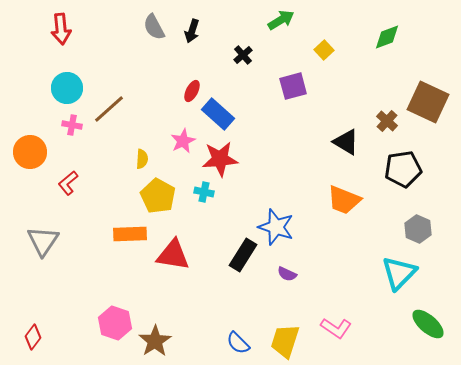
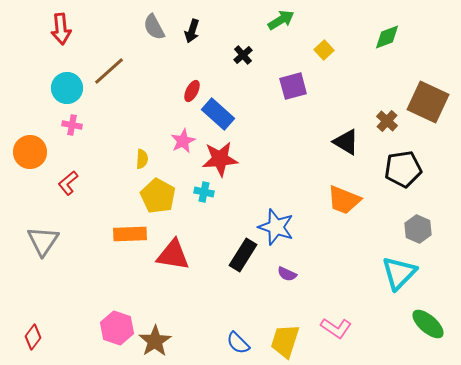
brown line: moved 38 px up
pink hexagon: moved 2 px right, 5 px down
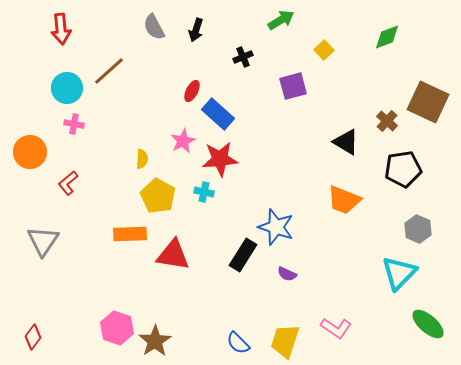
black arrow: moved 4 px right, 1 px up
black cross: moved 2 px down; rotated 18 degrees clockwise
pink cross: moved 2 px right, 1 px up
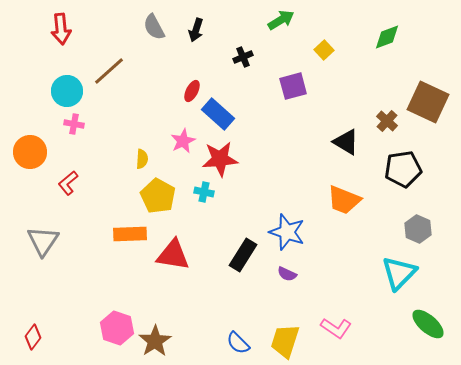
cyan circle: moved 3 px down
blue star: moved 11 px right, 5 px down
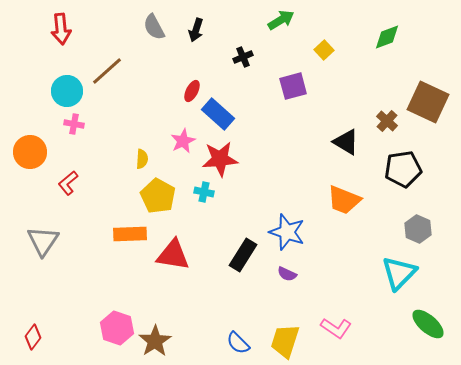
brown line: moved 2 px left
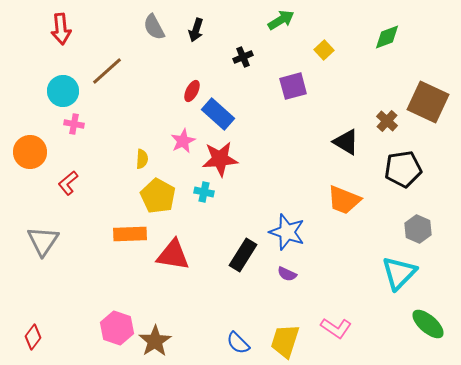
cyan circle: moved 4 px left
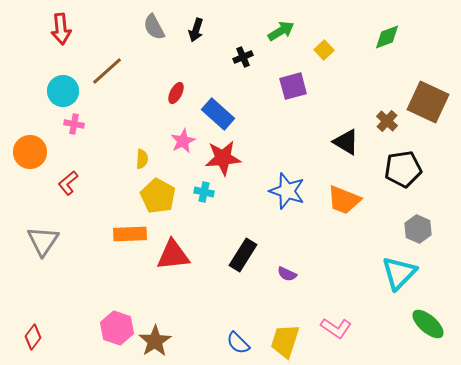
green arrow: moved 11 px down
red ellipse: moved 16 px left, 2 px down
red star: moved 3 px right, 1 px up
blue star: moved 41 px up
red triangle: rotated 15 degrees counterclockwise
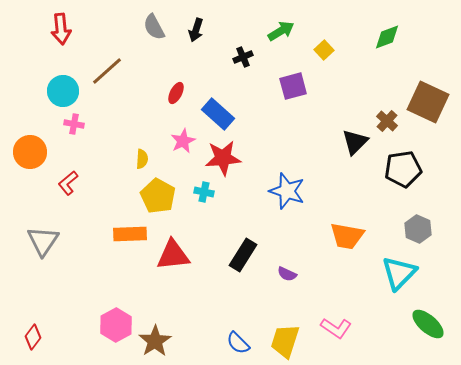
black triangle: moved 9 px right; rotated 44 degrees clockwise
orange trapezoid: moved 3 px right, 36 px down; rotated 12 degrees counterclockwise
pink hexagon: moved 1 px left, 3 px up; rotated 12 degrees clockwise
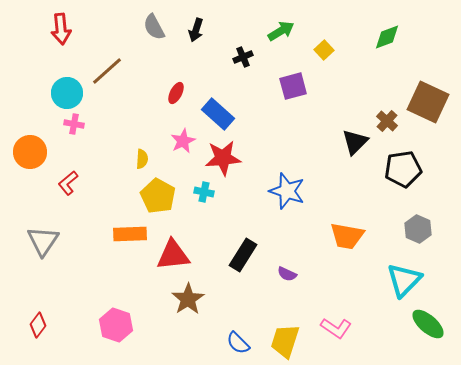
cyan circle: moved 4 px right, 2 px down
cyan triangle: moved 5 px right, 7 px down
pink hexagon: rotated 12 degrees counterclockwise
red diamond: moved 5 px right, 12 px up
brown star: moved 33 px right, 42 px up
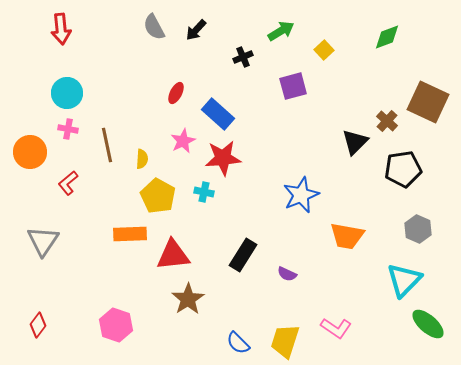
black arrow: rotated 25 degrees clockwise
brown line: moved 74 px down; rotated 60 degrees counterclockwise
pink cross: moved 6 px left, 5 px down
blue star: moved 14 px right, 4 px down; rotated 30 degrees clockwise
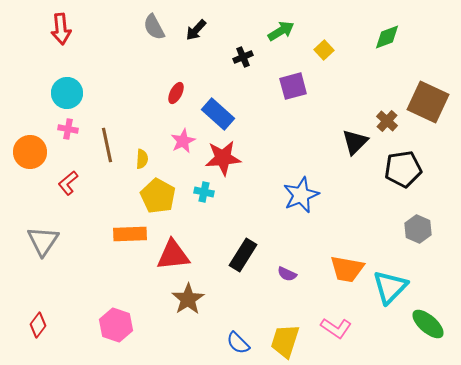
orange trapezoid: moved 33 px down
cyan triangle: moved 14 px left, 7 px down
